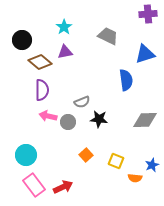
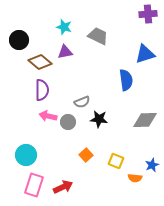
cyan star: rotated 21 degrees counterclockwise
gray trapezoid: moved 10 px left
black circle: moved 3 px left
pink rectangle: rotated 55 degrees clockwise
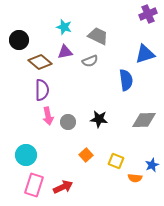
purple cross: rotated 18 degrees counterclockwise
gray semicircle: moved 8 px right, 41 px up
pink arrow: rotated 114 degrees counterclockwise
gray diamond: moved 1 px left
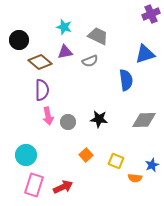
purple cross: moved 3 px right
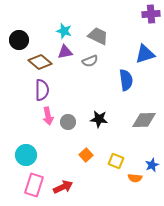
purple cross: rotated 18 degrees clockwise
cyan star: moved 4 px down
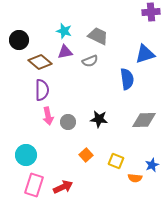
purple cross: moved 2 px up
blue semicircle: moved 1 px right, 1 px up
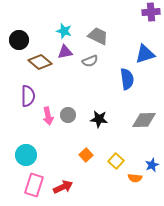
purple semicircle: moved 14 px left, 6 px down
gray circle: moved 7 px up
yellow square: rotated 21 degrees clockwise
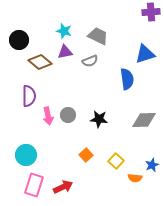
purple semicircle: moved 1 px right
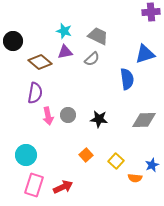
black circle: moved 6 px left, 1 px down
gray semicircle: moved 2 px right, 2 px up; rotated 21 degrees counterclockwise
purple semicircle: moved 6 px right, 3 px up; rotated 10 degrees clockwise
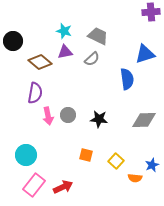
orange square: rotated 32 degrees counterclockwise
pink rectangle: rotated 20 degrees clockwise
